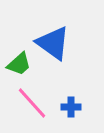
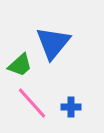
blue triangle: rotated 33 degrees clockwise
green trapezoid: moved 1 px right, 1 px down
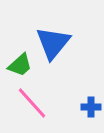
blue cross: moved 20 px right
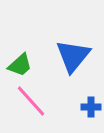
blue triangle: moved 20 px right, 13 px down
pink line: moved 1 px left, 2 px up
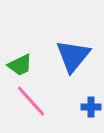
green trapezoid: rotated 16 degrees clockwise
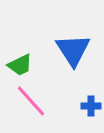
blue triangle: moved 6 px up; rotated 12 degrees counterclockwise
blue cross: moved 1 px up
